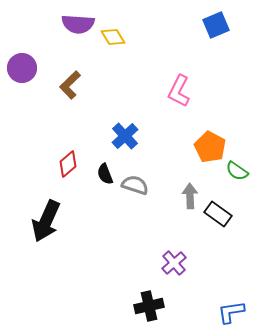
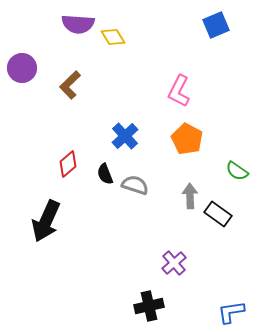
orange pentagon: moved 23 px left, 8 px up
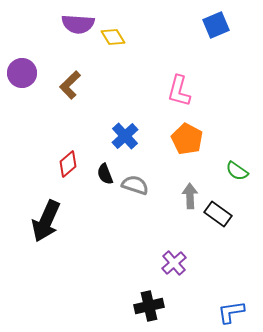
purple circle: moved 5 px down
pink L-shape: rotated 12 degrees counterclockwise
